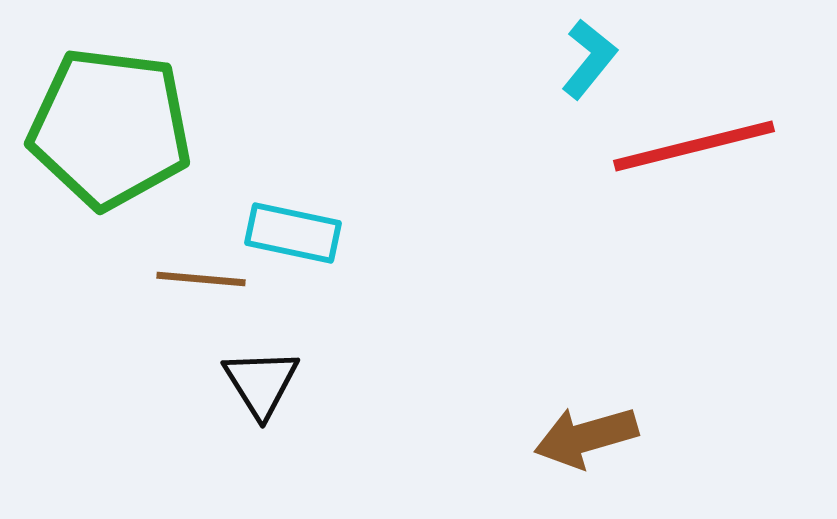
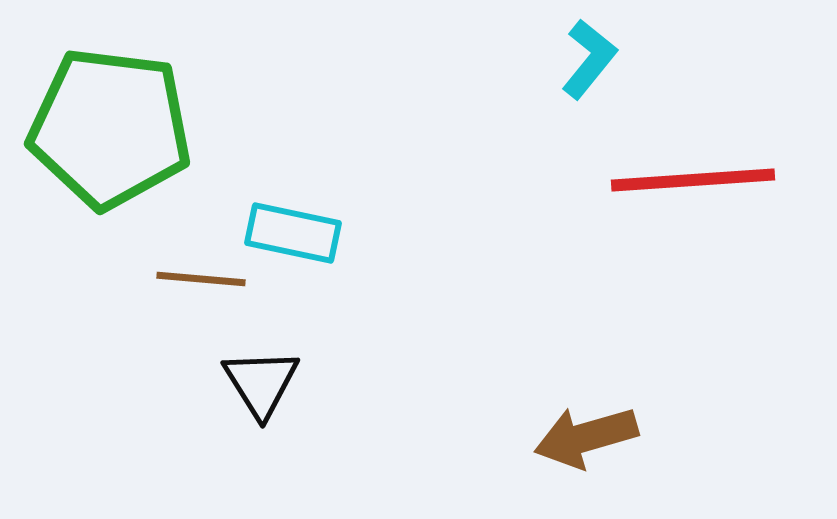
red line: moved 1 px left, 34 px down; rotated 10 degrees clockwise
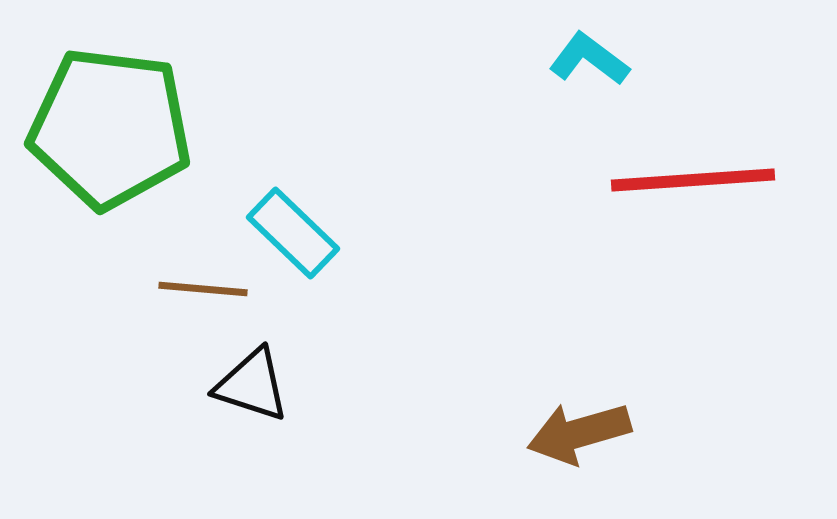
cyan L-shape: rotated 92 degrees counterclockwise
cyan rectangle: rotated 32 degrees clockwise
brown line: moved 2 px right, 10 px down
black triangle: moved 9 px left, 2 px down; rotated 40 degrees counterclockwise
brown arrow: moved 7 px left, 4 px up
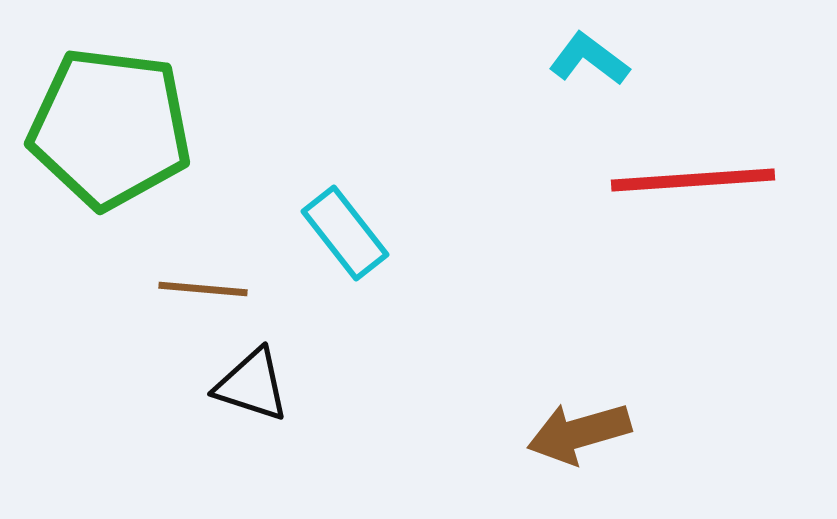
cyan rectangle: moved 52 px right; rotated 8 degrees clockwise
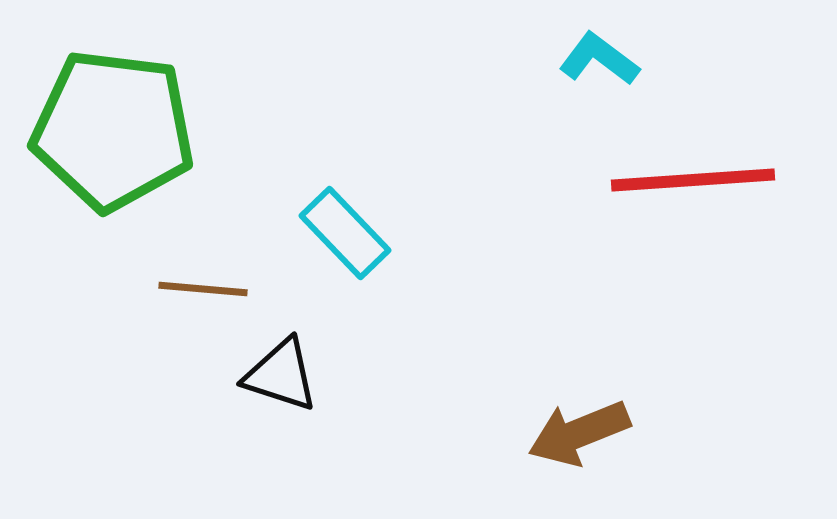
cyan L-shape: moved 10 px right
green pentagon: moved 3 px right, 2 px down
cyan rectangle: rotated 6 degrees counterclockwise
black triangle: moved 29 px right, 10 px up
brown arrow: rotated 6 degrees counterclockwise
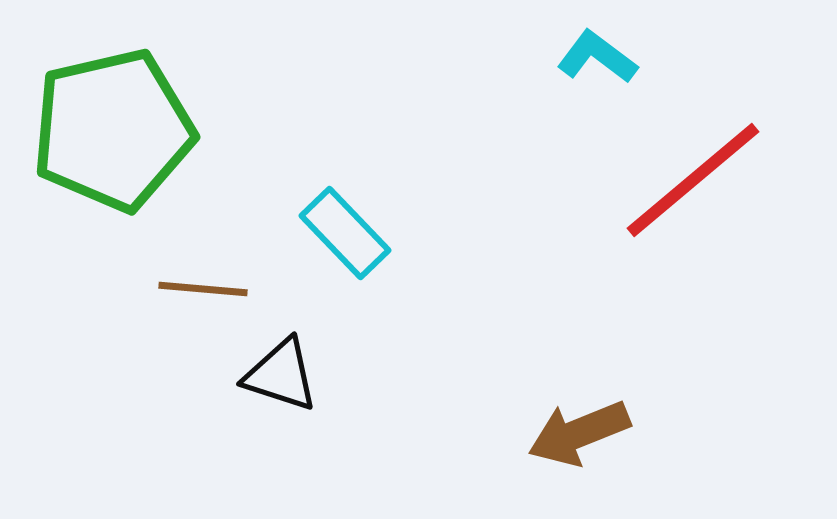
cyan L-shape: moved 2 px left, 2 px up
green pentagon: rotated 20 degrees counterclockwise
red line: rotated 36 degrees counterclockwise
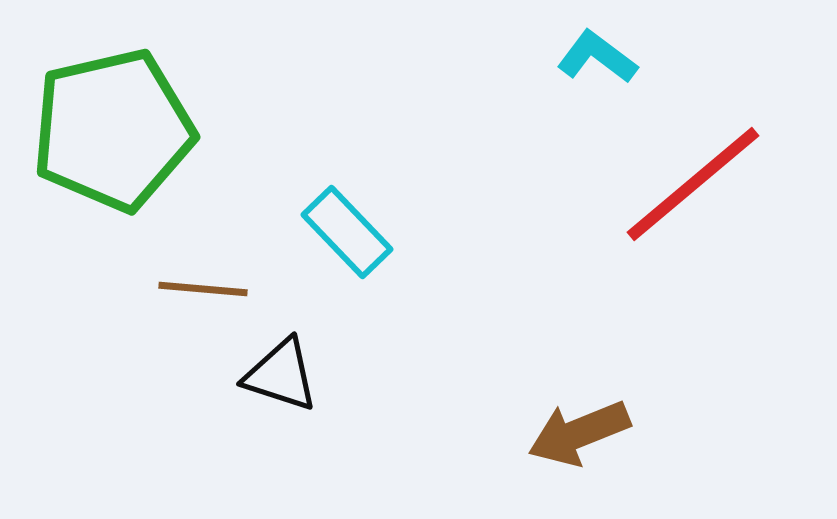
red line: moved 4 px down
cyan rectangle: moved 2 px right, 1 px up
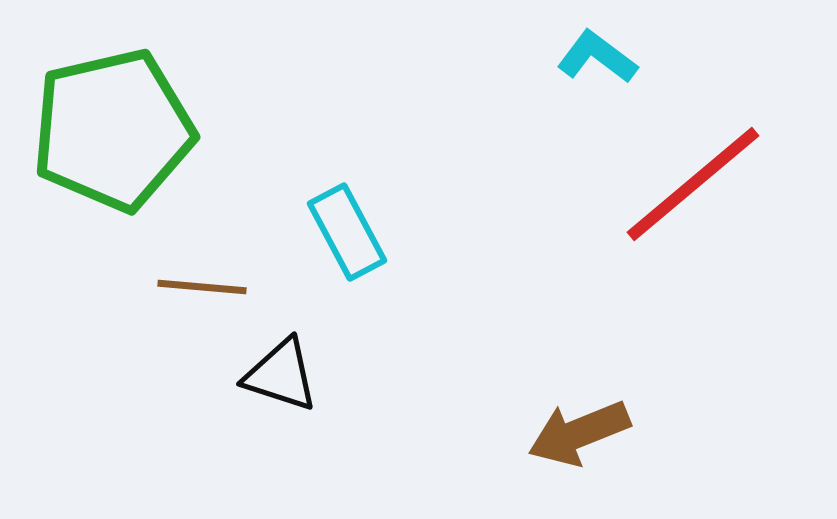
cyan rectangle: rotated 16 degrees clockwise
brown line: moved 1 px left, 2 px up
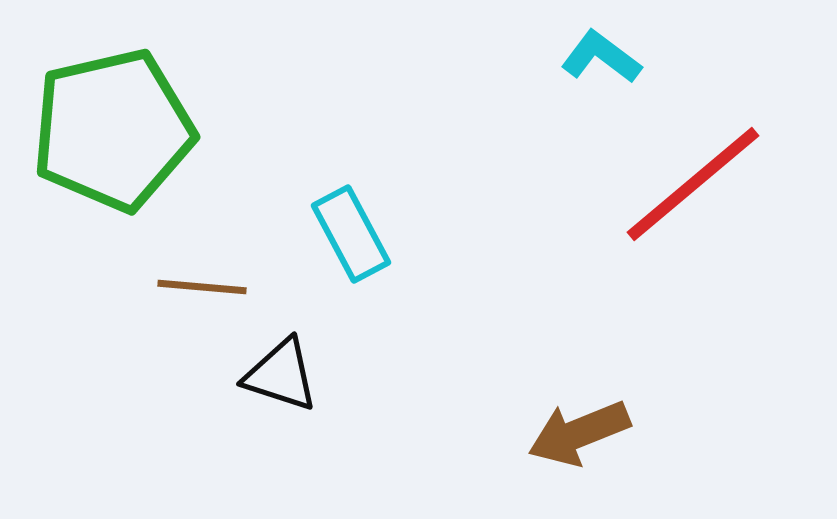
cyan L-shape: moved 4 px right
cyan rectangle: moved 4 px right, 2 px down
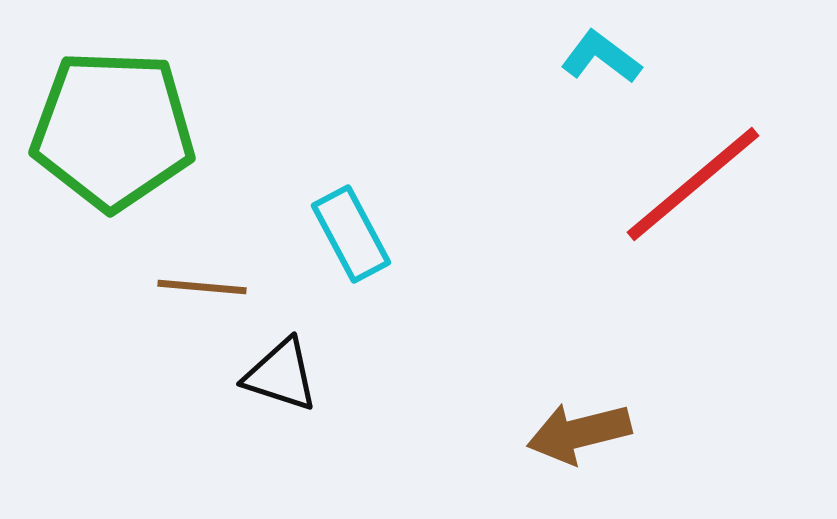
green pentagon: rotated 15 degrees clockwise
brown arrow: rotated 8 degrees clockwise
